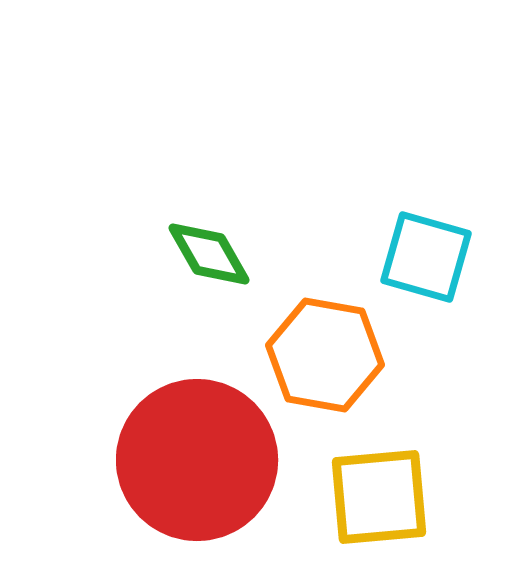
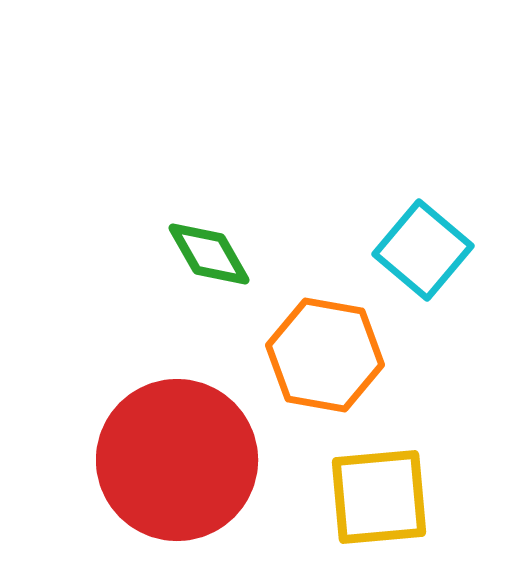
cyan square: moved 3 px left, 7 px up; rotated 24 degrees clockwise
red circle: moved 20 px left
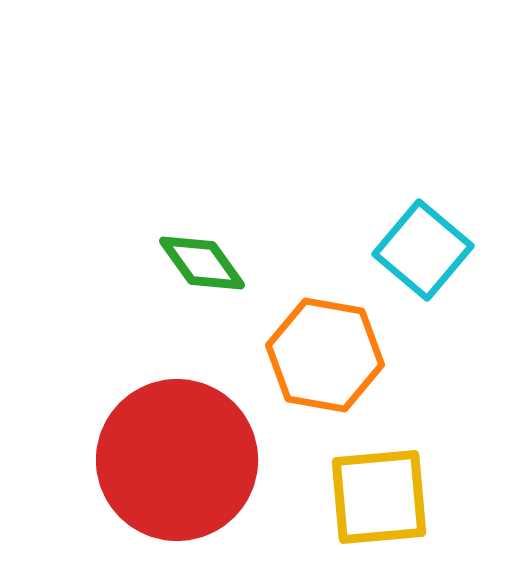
green diamond: moved 7 px left, 9 px down; rotated 6 degrees counterclockwise
